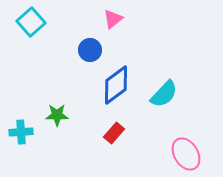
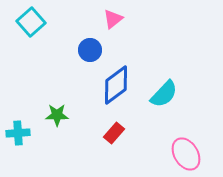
cyan cross: moved 3 px left, 1 px down
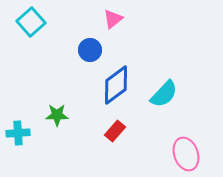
red rectangle: moved 1 px right, 2 px up
pink ellipse: rotated 12 degrees clockwise
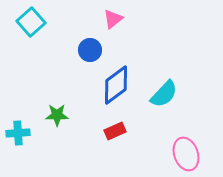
red rectangle: rotated 25 degrees clockwise
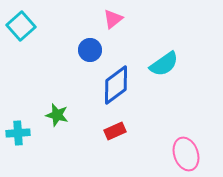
cyan square: moved 10 px left, 4 px down
cyan semicircle: moved 30 px up; rotated 12 degrees clockwise
green star: rotated 15 degrees clockwise
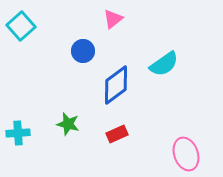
blue circle: moved 7 px left, 1 px down
green star: moved 11 px right, 9 px down
red rectangle: moved 2 px right, 3 px down
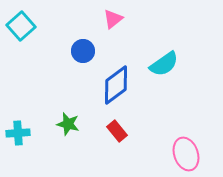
red rectangle: moved 3 px up; rotated 75 degrees clockwise
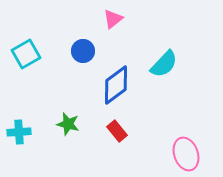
cyan square: moved 5 px right, 28 px down; rotated 12 degrees clockwise
cyan semicircle: rotated 12 degrees counterclockwise
cyan cross: moved 1 px right, 1 px up
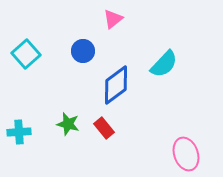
cyan square: rotated 12 degrees counterclockwise
red rectangle: moved 13 px left, 3 px up
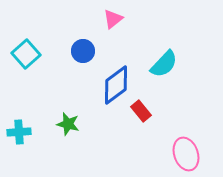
red rectangle: moved 37 px right, 17 px up
